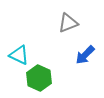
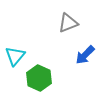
cyan triangle: moved 4 px left, 1 px down; rotated 45 degrees clockwise
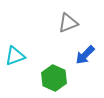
cyan triangle: rotated 30 degrees clockwise
green hexagon: moved 15 px right
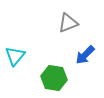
cyan triangle: rotated 30 degrees counterclockwise
green hexagon: rotated 15 degrees counterclockwise
